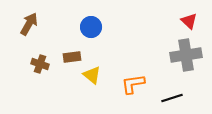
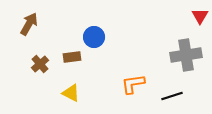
red triangle: moved 11 px right, 5 px up; rotated 18 degrees clockwise
blue circle: moved 3 px right, 10 px down
brown cross: rotated 30 degrees clockwise
yellow triangle: moved 21 px left, 18 px down; rotated 12 degrees counterclockwise
black line: moved 2 px up
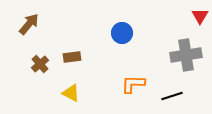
brown arrow: rotated 10 degrees clockwise
blue circle: moved 28 px right, 4 px up
orange L-shape: rotated 10 degrees clockwise
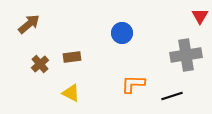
brown arrow: rotated 10 degrees clockwise
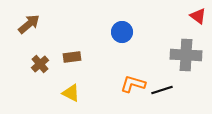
red triangle: moved 2 px left; rotated 24 degrees counterclockwise
blue circle: moved 1 px up
gray cross: rotated 12 degrees clockwise
orange L-shape: rotated 15 degrees clockwise
black line: moved 10 px left, 6 px up
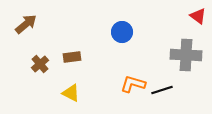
brown arrow: moved 3 px left
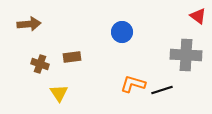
brown arrow: moved 3 px right; rotated 35 degrees clockwise
brown cross: rotated 30 degrees counterclockwise
yellow triangle: moved 12 px left; rotated 30 degrees clockwise
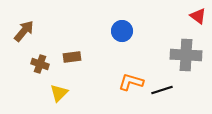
brown arrow: moved 5 px left, 7 px down; rotated 45 degrees counterclockwise
blue circle: moved 1 px up
orange L-shape: moved 2 px left, 2 px up
yellow triangle: rotated 18 degrees clockwise
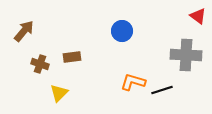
orange L-shape: moved 2 px right
